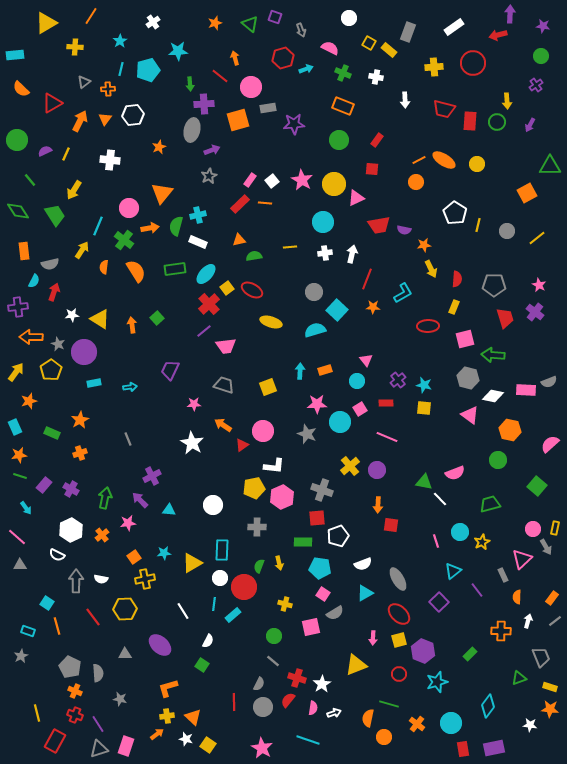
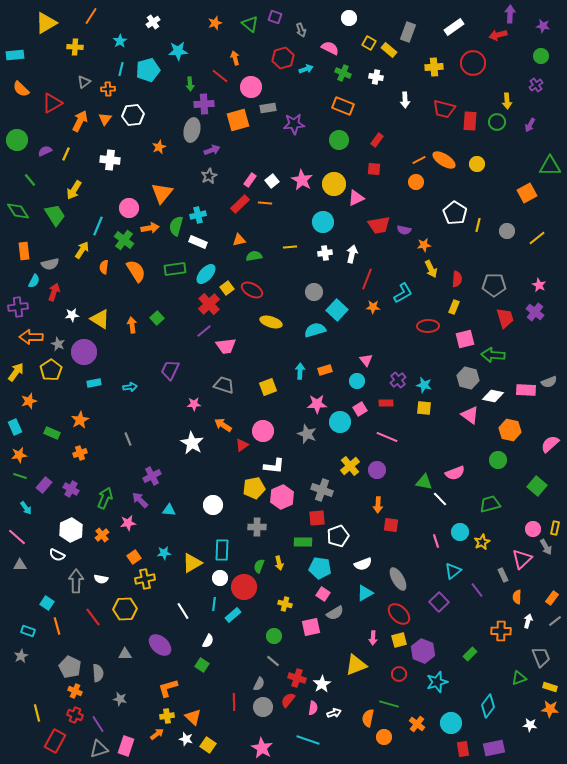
red square at (372, 169): moved 2 px right
green arrow at (105, 498): rotated 10 degrees clockwise
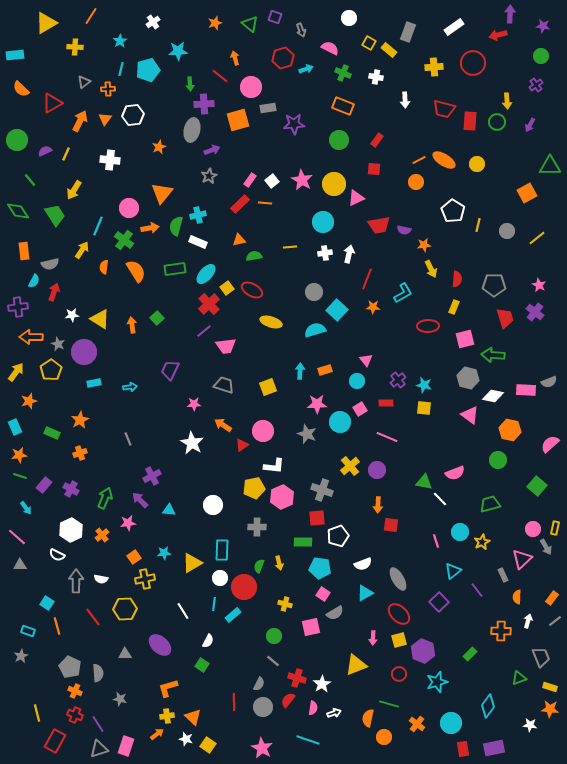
white pentagon at (455, 213): moved 2 px left, 2 px up
white arrow at (352, 254): moved 3 px left
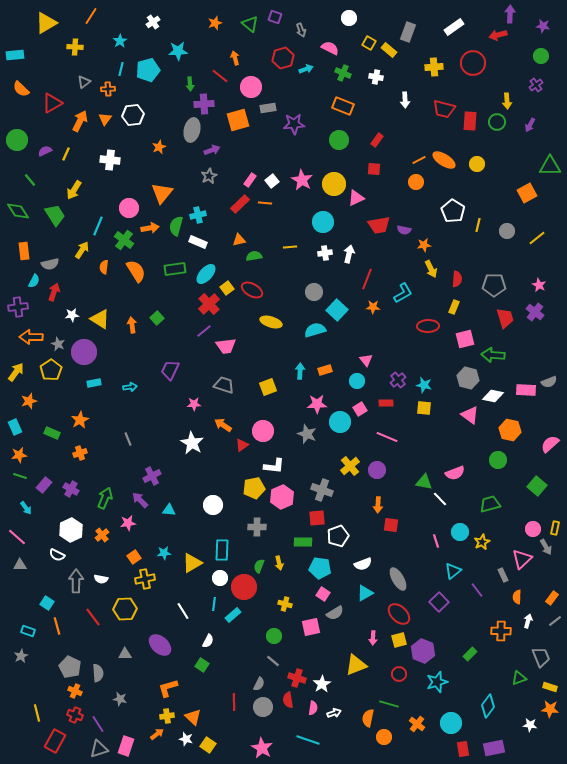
red semicircle at (288, 700): rotated 49 degrees counterclockwise
